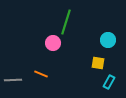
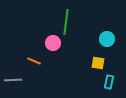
green line: rotated 10 degrees counterclockwise
cyan circle: moved 1 px left, 1 px up
orange line: moved 7 px left, 13 px up
cyan rectangle: rotated 16 degrees counterclockwise
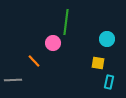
orange line: rotated 24 degrees clockwise
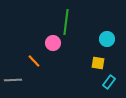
cyan rectangle: rotated 24 degrees clockwise
